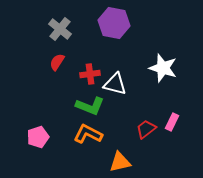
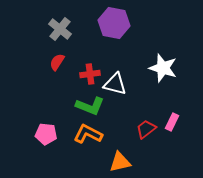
pink pentagon: moved 8 px right, 3 px up; rotated 25 degrees clockwise
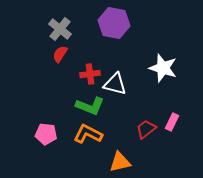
red semicircle: moved 3 px right, 8 px up
